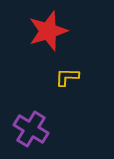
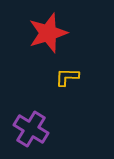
red star: moved 2 px down
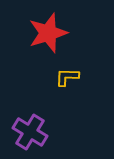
purple cross: moved 1 px left, 3 px down
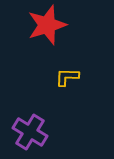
red star: moved 1 px left, 8 px up
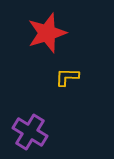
red star: moved 8 px down
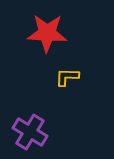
red star: rotated 21 degrees clockwise
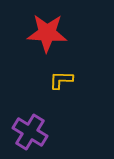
yellow L-shape: moved 6 px left, 3 px down
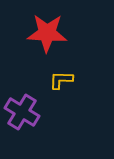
purple cross: moved 8 px left, 20 px up
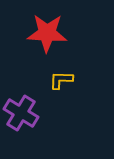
purple cross: moved 1 px left, 1 px down
